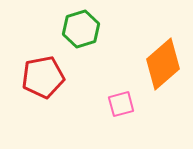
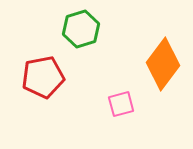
orange diamond: rotated 12 degrees counterclockwise
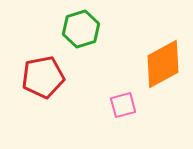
orange diamond: rotated 24 degrees clockwise
pink square: moved 2 px right, 1 px down
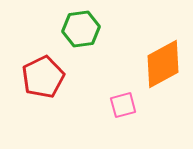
green hexagon: rotated 9 degrees clockwise
red pentagon: rotated 15 degrees counterclockwise
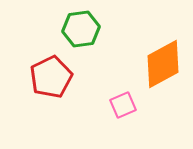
red pentagon: moved 8 px right
pink square: rotated 8 degrees counterclockwise
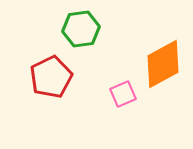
pink square: moved 11 px up
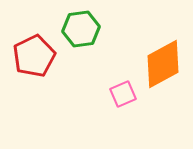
red pentagon: moved 17 px left, 21 px up
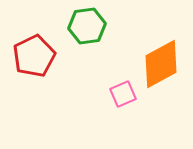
green hexagon: moved 6 px right, 3 px up
orange diamond: moved 2 px left
